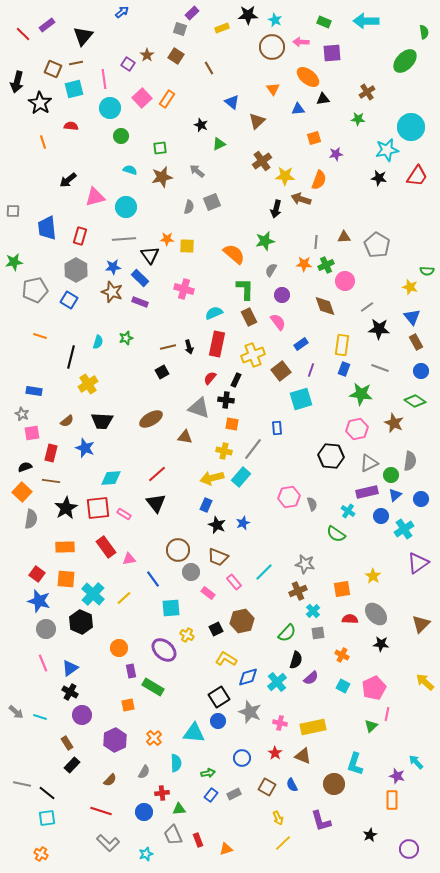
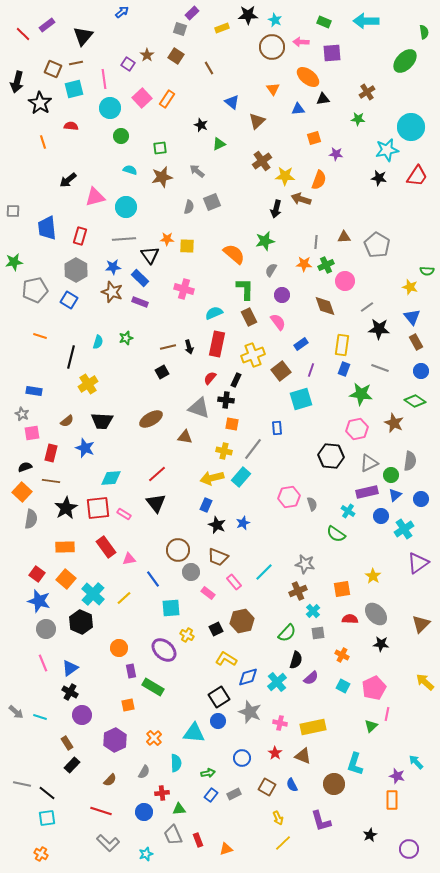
purple star at (336, 154): rotated 16 degrees clockwise
orange square at (66, 579): rotated 36 degrees clockwise
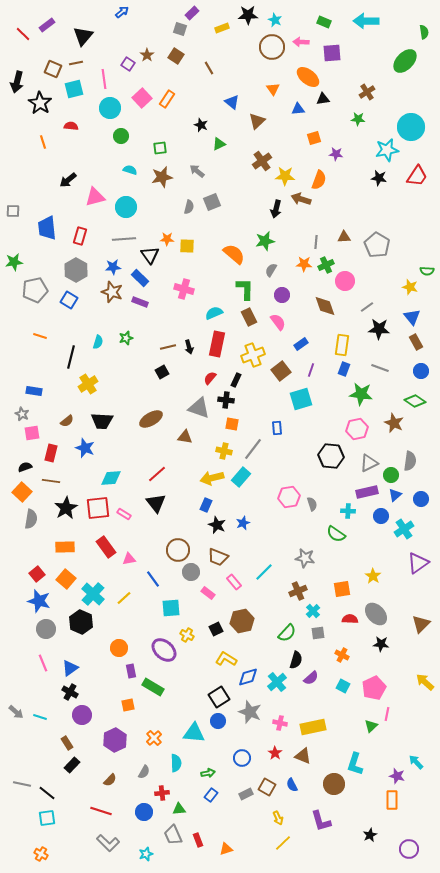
cyan cross at (348, 511): rotated 32 degrees counterclockwise
gray star at (305, 564): moved 6 px up
red square at (37, 574): rotated 14 degrees clockwise
gray rectangle at (234, 794): moved 12 px right
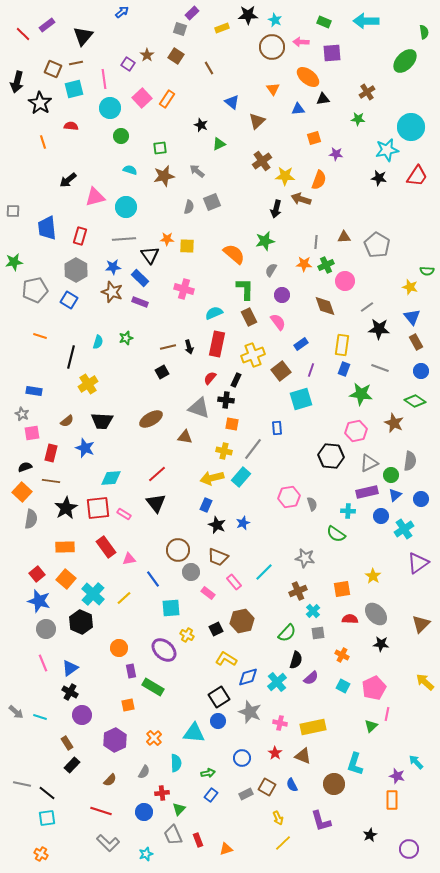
brown star at (162, 177): moved 2 px right, 1 px up
pink hexagon at (357, 429): moved 1 px left, 2 px down
green triangle at (179, 809): rotated 40 degrees counterclockwise
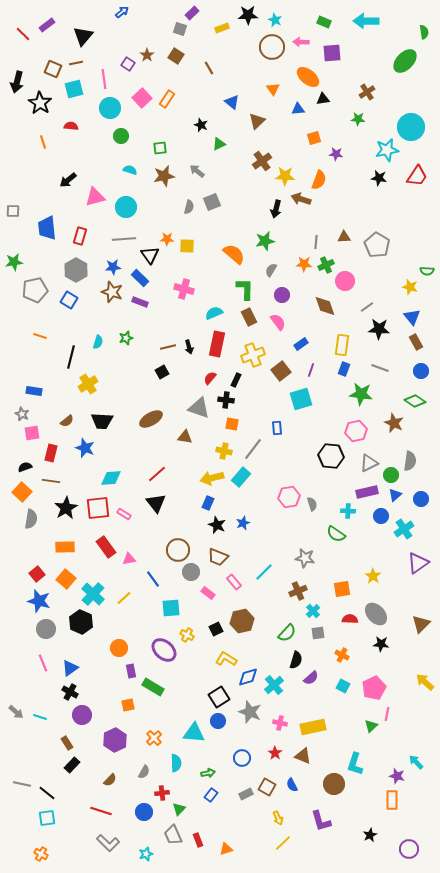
blue rectangle at (206, 505): moved 2 px right, 2 px up
cyan cross at (277, 682): moved 3 px left, 3 px down
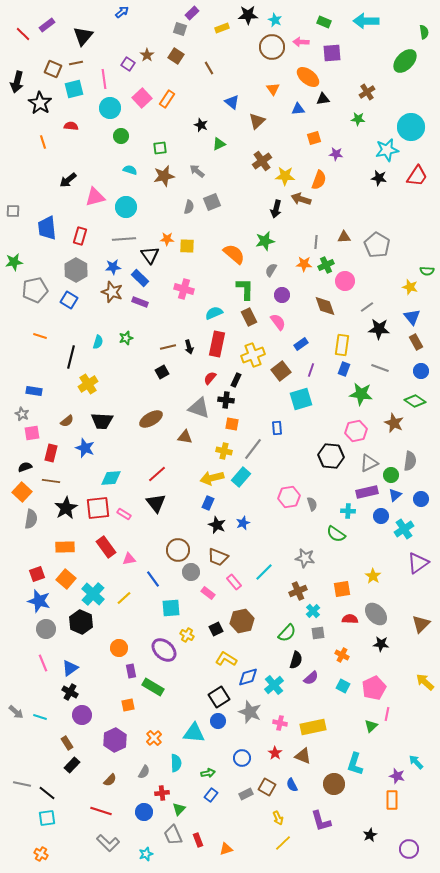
red square at (37, 574): rotated 21 degrees clockwise
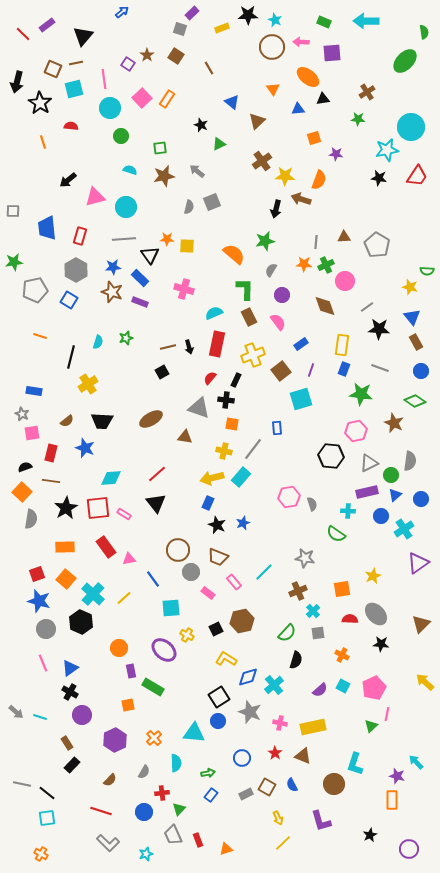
yellow star at (373, 576): rotated 14 degrees clockwise
purple semicircle at (311, 678): moved 9 px right, 12 px down
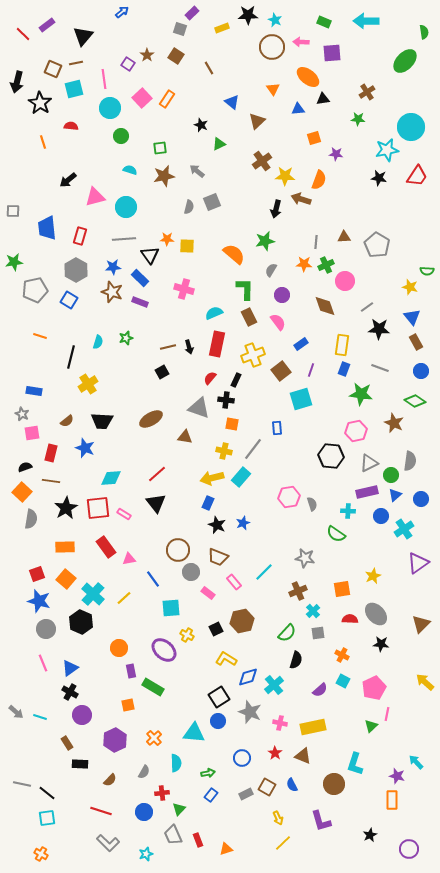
cyan square at (343, 686): moved 5 px up
black rectangle at (72, 765): moved 8 px right, 1 px up; rotated 49 degrees clockwise
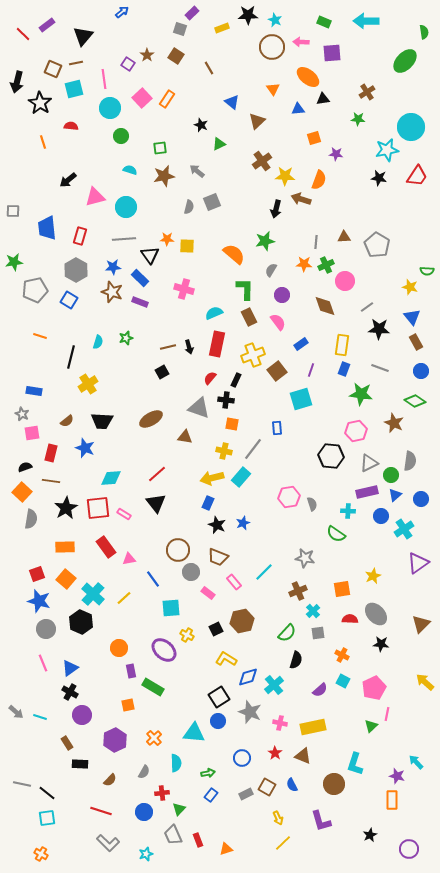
brown square at (281, 371): moved 4 px left
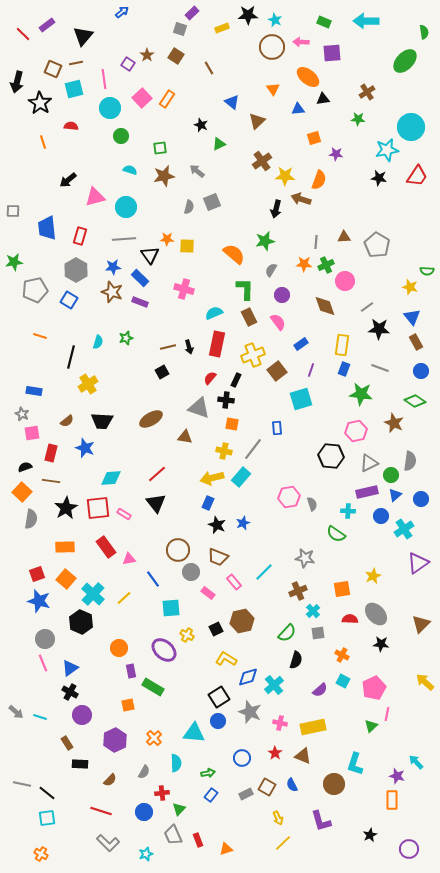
gray circle at (46, 629): moved 1 px left, 10 px down
